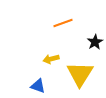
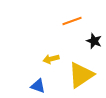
orange line: moved 9 px right, 2 px up
black star: moved 1 px left, 1 px up; rotated 21 degrees counterclockwise
yellow triangle: moved 1 px right, 1 px down; rotated 24 degrees clockwise
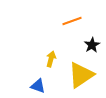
black star: moved 2 px left, 4 px down; rotated 21 degrees clockwise
yellow arrow: rotated 119 degrees clockwise
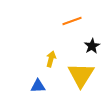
black star: moved 1 px down
yellow triangle: rotated 24 degrees counterclockwise
blue triangle: rotated 21 degrees counterclockwise
